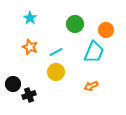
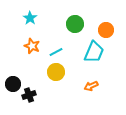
orange star: moved 2 px right, 1 px up
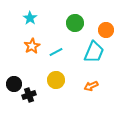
green circle: moved 1 px up
orange star: rotated 21 degrees clockwise
yellow circle: moved 8 px down
black circle: moved 1 px right
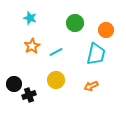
cyan star: rotated 16 degrees counterclockwise
cyan trapezoid: moved 2 px right, 2 px down; rotated 10 degrees counterclockwise
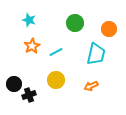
cyan star: moved 1 px left, 2 px down
orange circle: moved 3 px right, 1 px up
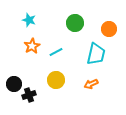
orange arrow: moved 2 px up
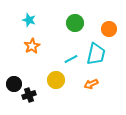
cyan line: moved 15 px right, 7 px down
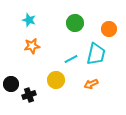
orange star: rotated 21 degrees clockwise
black circle: moved 3 px left
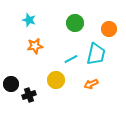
orange star: moved 3 px right
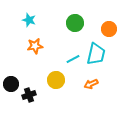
cyan line: moved 2 px right
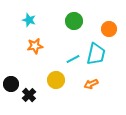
green circle: moved 1 px left, 2 px up
black cross: rotated 24 degrees counterclockwise
